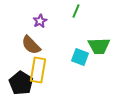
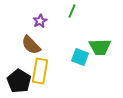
green line: moved 4 px left
green trapezoid: moved 1 px right, 1 px down
yellow rectangle: moved 2 px right, 1 px down
black pentagon: moved 2 px left, 2 px up
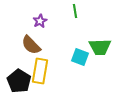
green line: moved 3 px right; rotated 32 degrees counterclockwise
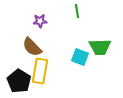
green line: moved 2 px right
purple star: rotated 24 degrees clockwise
brown semicircle: moved 1 px right, 2 px down
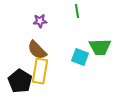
brown semicircle: moved 5 px right, 3 px down
black pentagon: moved 1 px right
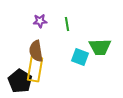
green line: moved 10 px left, 13 px down
brown semicircle: moved 1 px left, 1 px down; rotated 35 degrees clockwise
yellow rectangle: moved 5 px left, 2 px up
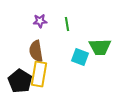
yellow rectangle: moved 4 px right, 5 px down
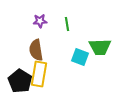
brown semicircle: moved 1 px up
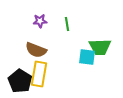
brown semicircle: rotated 60 degrees counterclockwise
cyan square: moved 7 px right; rotated 12 degrees counterclockwise
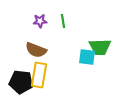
green line: moved 4 px left, 3 px up
yellow rectangle: moved 1 px down
black pentagon: moved 1 px right, 1 px down; rotated 25 degrees counterclockwise
